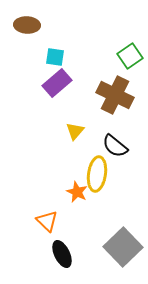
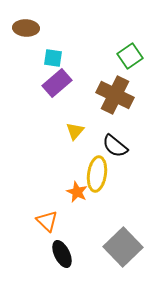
brown ellipse: moved 1 px left, 3 px down
cyan square: moved 2 px left, 1 px down
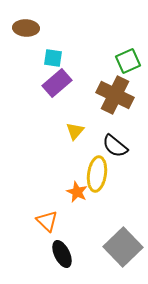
green square: moved 2 px left, 5 px down; rotated 10 degrees clockwise
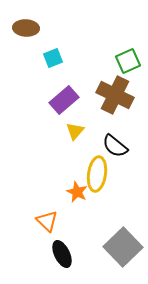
cyan square: rotated 30 degrees counterclockwise
purple rectangle: moved 7 px right, 17 px down
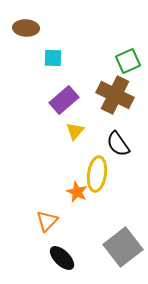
cyan square: rotated 24 degrees clockwise
black semicircle: moved 3 px right, 2 px up; rotated 16 degrees clockwise
orange triangle: rotated 30 degrees clockwise
gray square: rotated 6 degrees clockwise
black ellipse: moved 4 px down; rotated 20 degrees counterclockwise
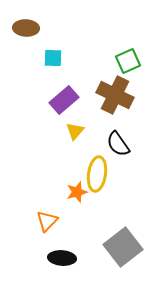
orange star: rotated 30 degrees clockwise
black ellipse: rotated 40 degrees counterclockwise
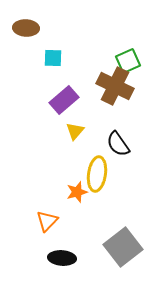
brown cross: moved 9 px up
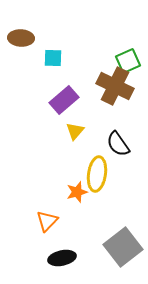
brown ellipse: moved 5 px left, 10 px down
black ellipse: rotated 16 degrees counterclockwise
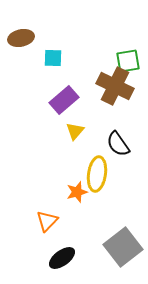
brown ellipse: rotated 15 degrees counterclockwise
green square: rotated 15 degrees clockwise
black ellipse: rotated 24 degrees counterclockwise
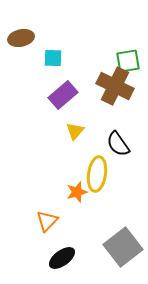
purple rectangle: moved 1 px left, 5 px up
